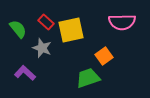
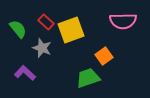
pink semicircle: moved 1 px right, 1 px up
yellow square: rotated 8 degrees counterclockwise
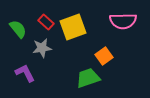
yellow square: moved 2 px right, 3 px up
gray star: rotated 30 degrees counterclockwise
purple L-shape: rotated 20 degrees clockwise
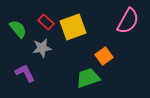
pink semicircle: moved 5 px right; rotated 60 degrees counterclockwise
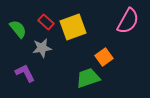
orange square: moved 1 px down
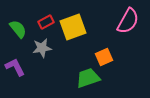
red rectangle: rotated 70 degrees counterclockwise
orange square: rotated 12 degrees clockwise
purple L-shape: moved 10 px left, 6 px up
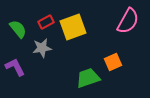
orange square: moved 9 px right, 5 px down
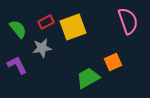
pink semicircle: rotated 48 degrees counterclockwise
purple L-shape: moved 2 px right, 2 px up
green trapezoid: rotated 10 degrees counterclockwise
